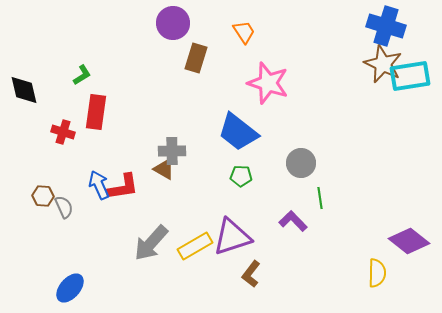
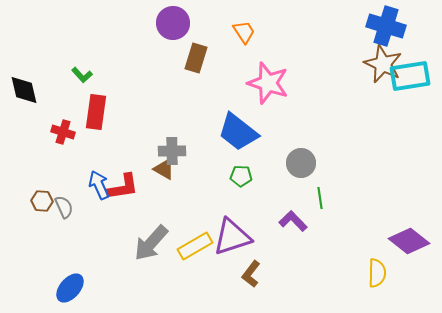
green L-shape: rotated 80 degrees clockwise
brown hexagon: moved 1 px left, 5 px down
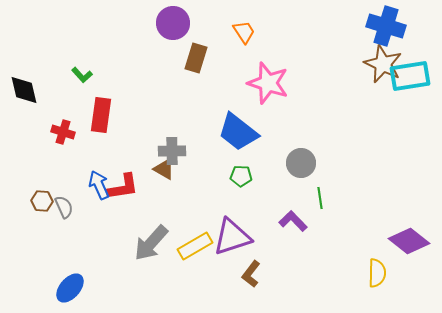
red rectangle: moved 5 px right, 3 px down
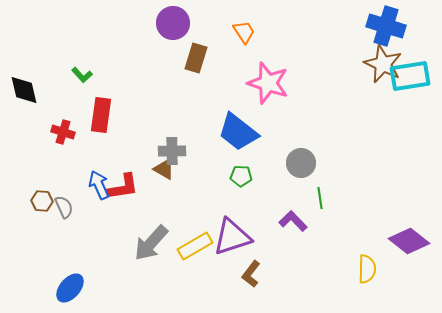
yellow semicircle: moved 10 px left, 4 px up
